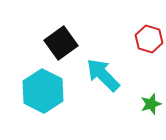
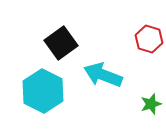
cyan arrow: rotated 24 degrees counterclockwise
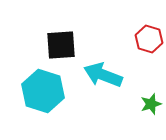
black square: moved 2 px down; rotated 32 degrees clockwise
cyan hexagon: rotated 9 degrees counterclockwise
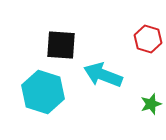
red hexagon: moved 1 px left
black square: rotated 8 degrees clockwise
cyan hexagon: moved 1 px down
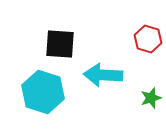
black square: moved 1 px left, 1 px up
cyan arrow: rotated 18 degrees counterclockwise
green star: moved 6 px up
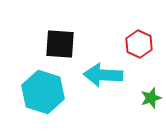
red hexagon: moved 9 px left, 5 px down; rotated 8 degrees clockwise
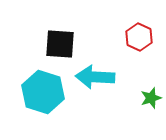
red hexagon: moved 7 px up
cyan arrow: moved 8 px left, 2 px down
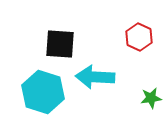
green star: rotated 10 degrees clockwise
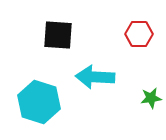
red hexagon: moved 3 px up; rotated 24 degrees counterclockwise
black square: moved 2 px left, 9 px up
cyan hexagon: moved 4 px left, 10 px down
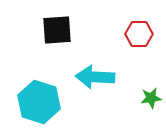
black square: moved 1 px left, 5 px up; rotated 8 degrees counterclockwise
